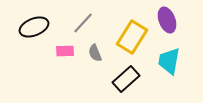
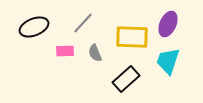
purple ellipse: moved 1 px right, 4 px down; rotated 45 degrees clockwise
yellow rectangle: rotated 60 degrees clockwise
cyan trapezoid: moved 1 px left; rotated 8 degrees clockwise
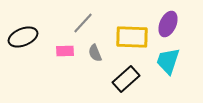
black ellipse: moved 11 px left, 10 px down
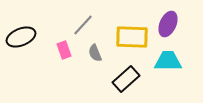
gray line: moved 2 px down
black ellipse: moved 2 px left
pink rectangle: moved 1 px left, 1 px up; rotated 72 degrees clockwise
cyan trapezoid: rotated 72 degrees clockwise
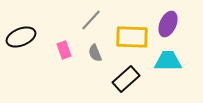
gray line: moved 8 px right, 5 px up
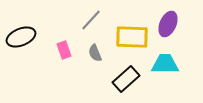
cyan trapezoid: moved 3 px left, 3 px down
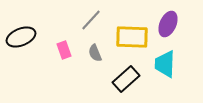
cyan trapezoid: rotated 88 degrees counterclockwise
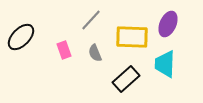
black ellipse: rotated 24 degrees counterclockwise
